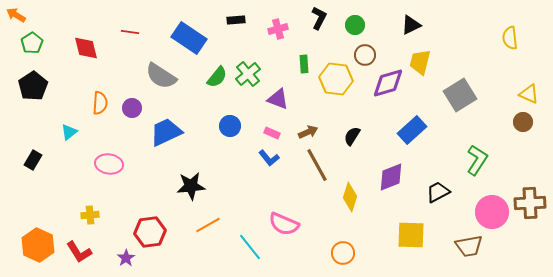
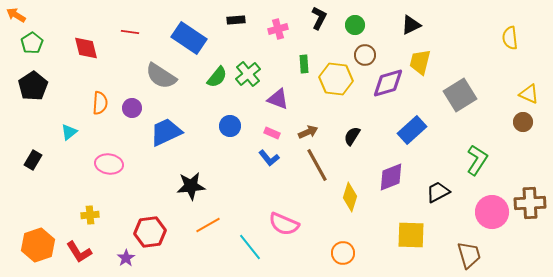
orange hexagon at (38, 245): rotated 16 degrees clockwise
brown trapezoid at (469, 246): moved 9 px down; rotated 96 degrees counterclockwise
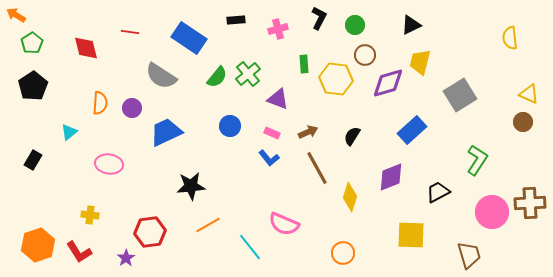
brown line at (317, 165): moved 3 px down
yellow cross at (90, 215): rotated 12 degrees clockwise
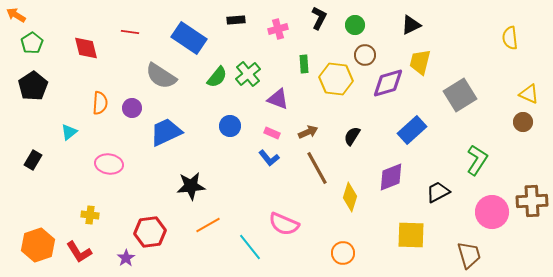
brown cross at (530, 203): moved 2 px right, 2 px up
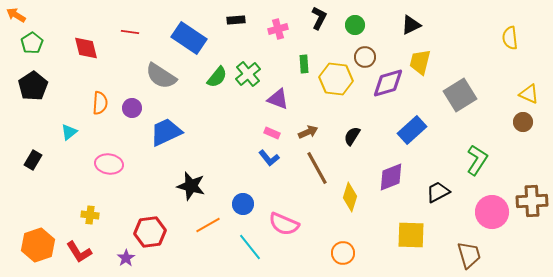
brown circle at (365, 55): moved 2 px down
blue circle at (230, 126): moved 13 px right, 78 px down
black star at (191, 186): rotated 20 degrees clockwise
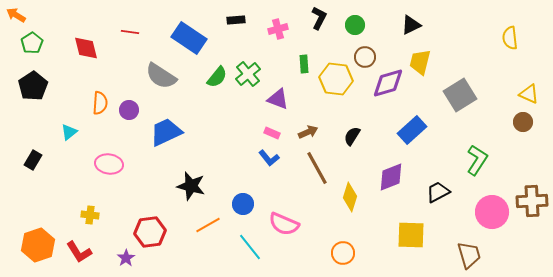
purple circle at (132, 108): moved 3 px left, 2 px down
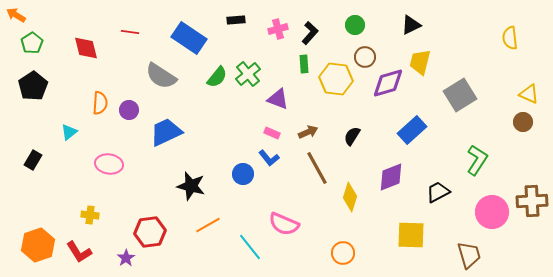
black L-shape at (319, 18): moved 9 px left, 15 px down; rotated 15 degrees clockwise
blue circle at (243, 204): moved 30 px up
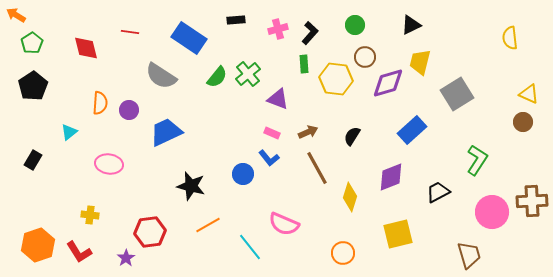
gray square at (460, 95): moved 3 px left, 1 px up
yellow square at (411, 235): moved 13 px left, 1 px up; rotated 16 degrees counterclockwise
